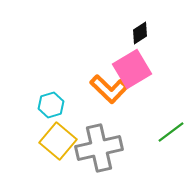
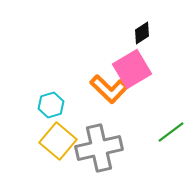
black diamond: moved 2 px right
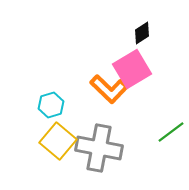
gray cross: rotated 24 degrees clockwise
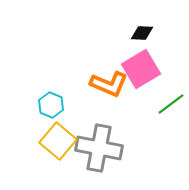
black diamond: rotated 35 degrees clockwise
pink square: moved 9 px right
orange L-shape: moved 5 px up; rotated 21 degrees counterclockwise
cyan hexagon: rotated 20 degrees counterclockwise
green line: moved 28 px up
